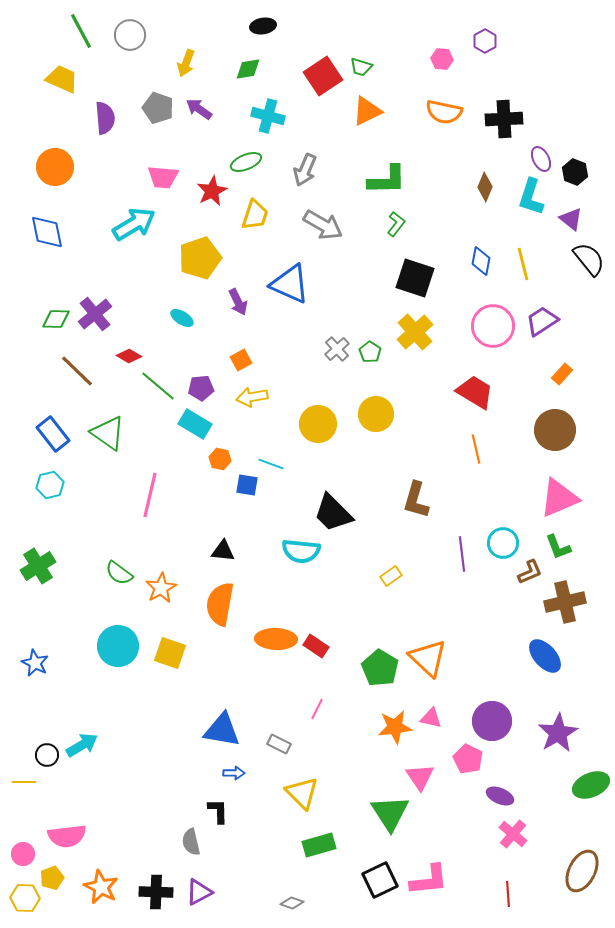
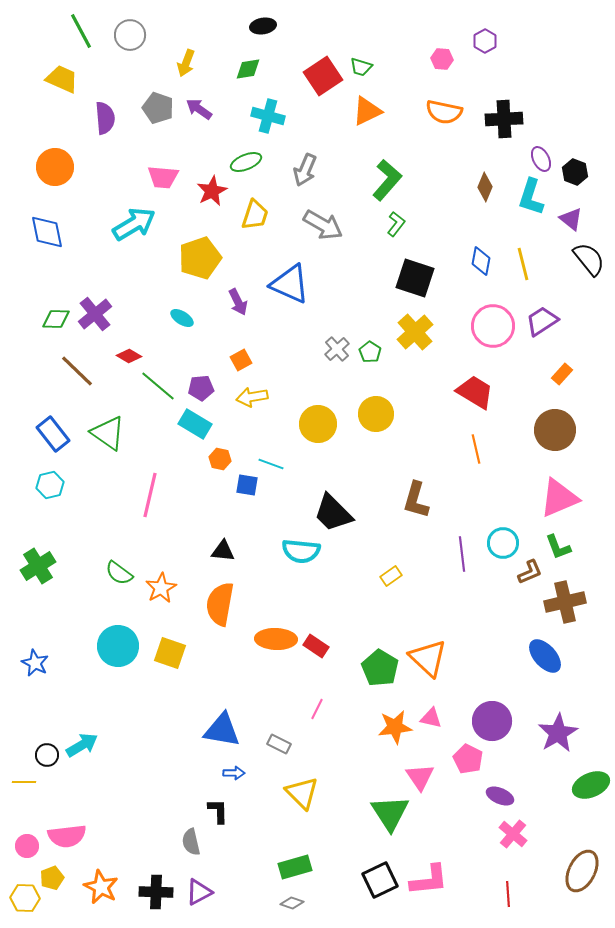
green L-shape at (387, 180): rotated 48 degrees counterclockwise
green rectangle at (319, 845): moved 24 px left, 22 px down
pink circle at (23, 854): moved 4 px right, 8 px up
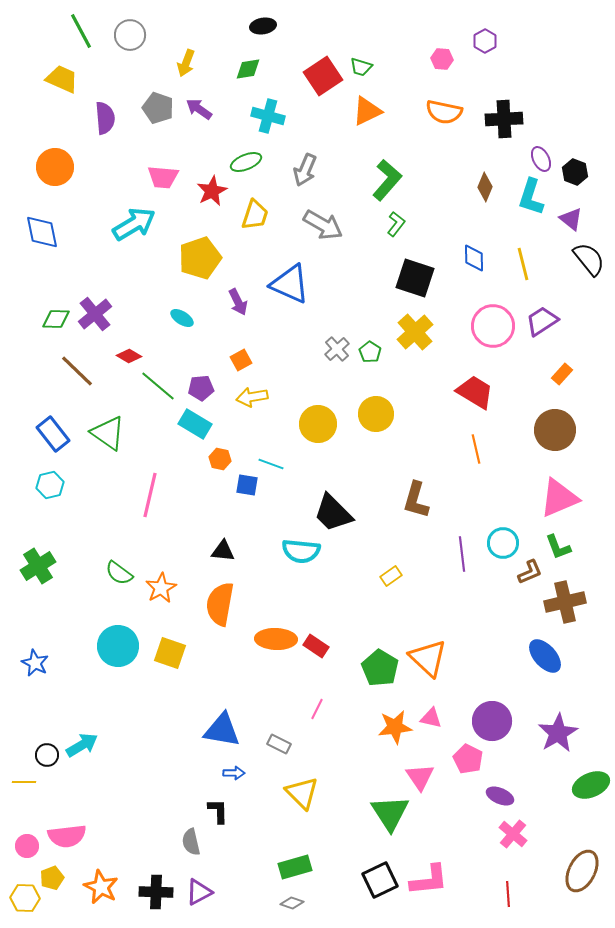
blue diamond at (47, 232): moved 5 px left
blue diamond at (481, 261): moved 7 px left, 3 px up; rotated 12 degrees counterclockwise
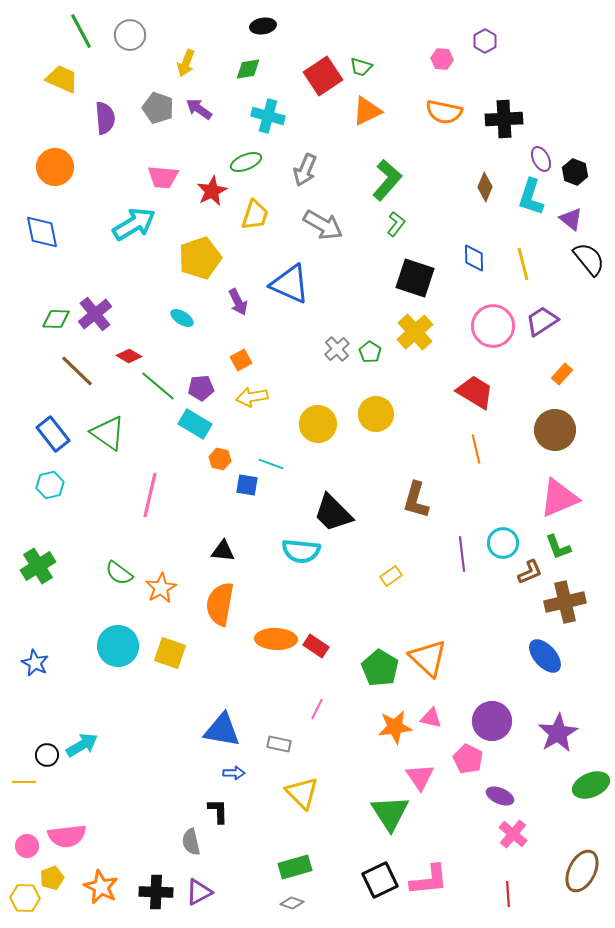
gray rectangle at (279, 744): rotated 15 degrees counterclockwise
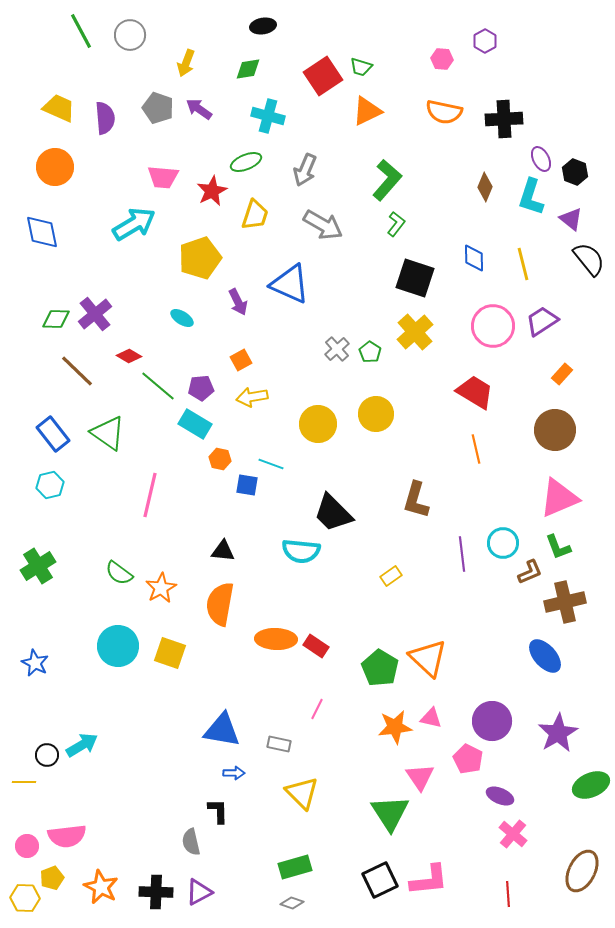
yellow trapezoid at (62, 79): moved 3 px left, 29 px down
